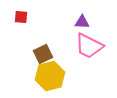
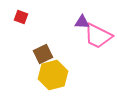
red square: rotated 16 degrees clockwise
pink trapezoid: moved 9 px right, 10 px up
yellow hexagon: moved 3 px right, 1 px up
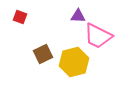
red square: moved 1 px left
purple triangle: moved 4 px left, 6 px up
yellow hexagon: moved 21 px right, 13 px up
